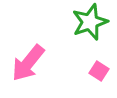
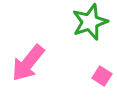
pink square: moved 3 px right, 5 px down
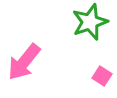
pink arrow: moved 4 px left, 1 px up
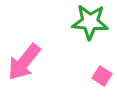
green star: rotated 24 degrees clockwise
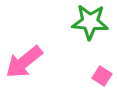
pink arrow: rotated 12 degrees clockwise
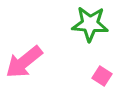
green star: moved 2 px down
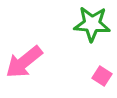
green star: moved 2 px right
